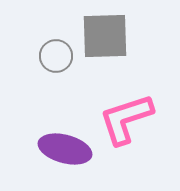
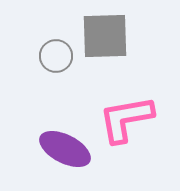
pink L-shape: rotated 8 degrees clockwise
purple ellipse: rotated 12 degrees clockwise
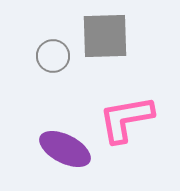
gray circle: moved 3 px left
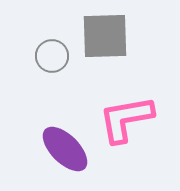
gray circle: moved 1 px left
purple ellipse: rotated 18 degrees clockwise
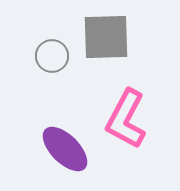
gray square: moved 1 px right, 1 px down
pink L-shape: rotated 52 degrees counterclockwise
